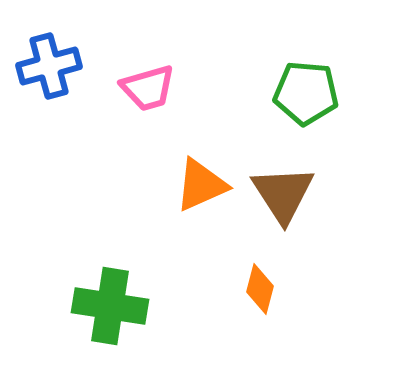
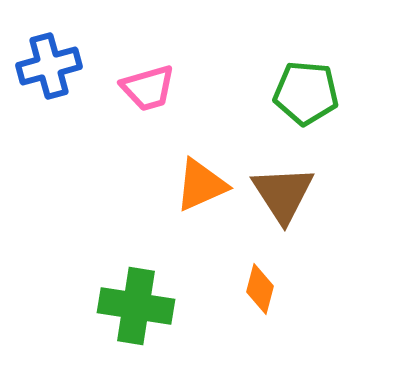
green cross: moved 26 px right
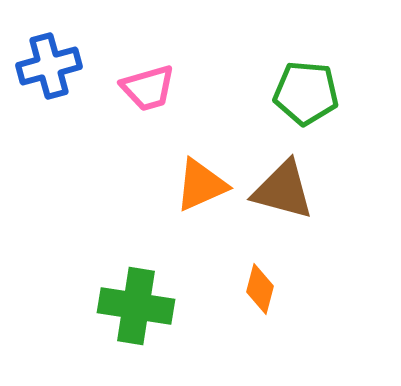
brown triangle: moved 4 px up; rotated 42 degrees counterclockwise
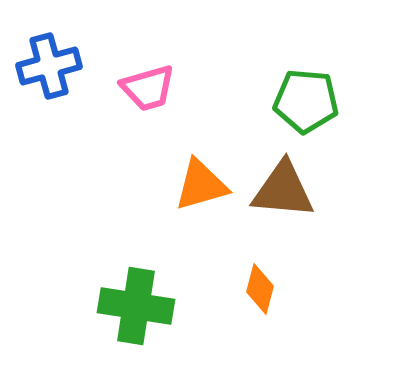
green pentagon: moved 8 px down
orange triangle: rotated 8 degrees clockwise
brown triangle: rotated 10 degrees counterclockwise
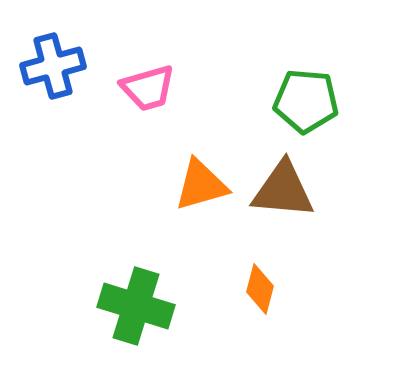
blue cross: moved 4 px right
green cross: rotated 8 degrees clockwise
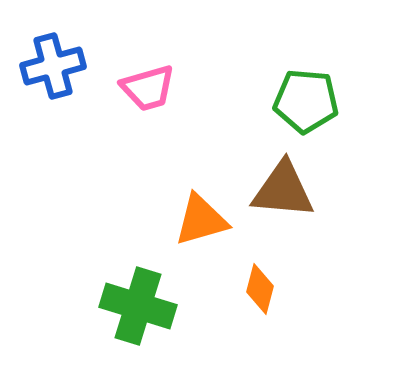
orange triangle: moved 35 px down
green cross: moved 2 px right
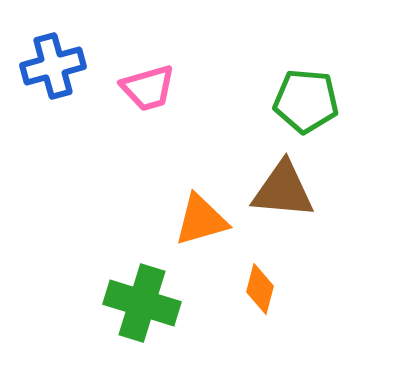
green cross: moved 4 px right, 3 px up
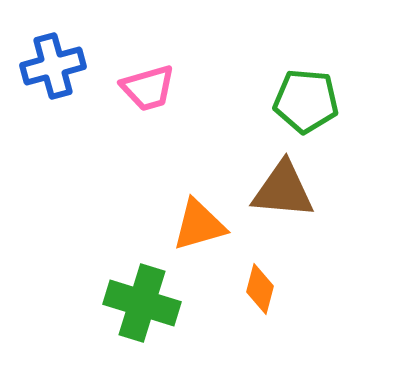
orange triangle: moved 2 px left, 5 px down
